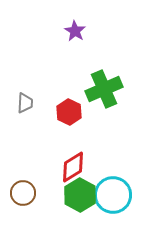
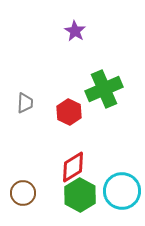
cyan circle: moved 9 px right, 4 px up
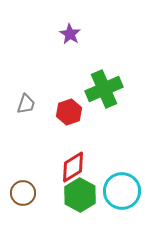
purple star: moved 5 px left, 3 px down
gray trapezoid: moved 1 px right, 1 px down; rotated 15 degrees clockwise
red hexagon: rotated 15 degrees clockwise
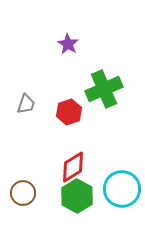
purple star: moved 2 px left, 10 px down
cyan circle: moved 2 px up
green hexagon: moved 3 px left, 1 px down
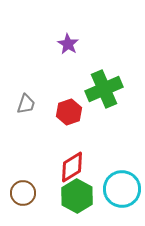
red diamond: moved 1 px left
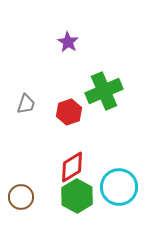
purple star: moved 2 px up
green cross: moved 2 px down
cyan circle: moved 3 px left, 2 px up
brown circle: moved 2 px left, 4 px down
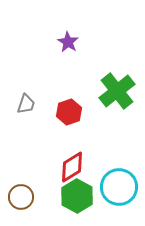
green cross: moved 13 px right; rotated 15 degrees counterclockwise
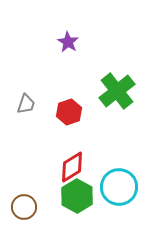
brown circle: moved 3 px right, 10 px down
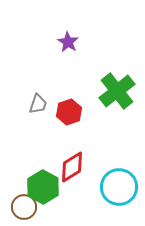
gray trapezoid: moved 12 px right
green hexagon: moved 34 px left, 9 px up
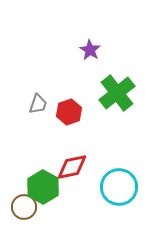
purple star: moved 22 px right, 8 px down
green cross: moved 2 px down
red diamond: rotated 20 degrees clockwise
